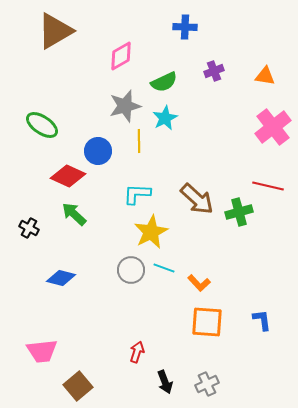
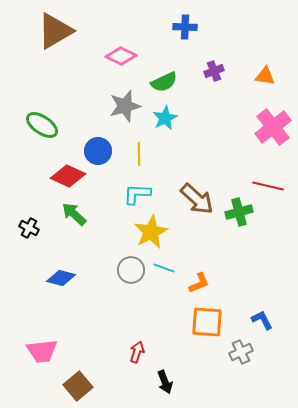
pink diamond: rotated 56 degrees clockwise
yellow line: moved 13 px down
orange L-shape: rotated 70 degrees counterclockwise
blue L-shape: rotated 20 degrees counterclockwise
gray cross: moved 34 px right, 32 px up
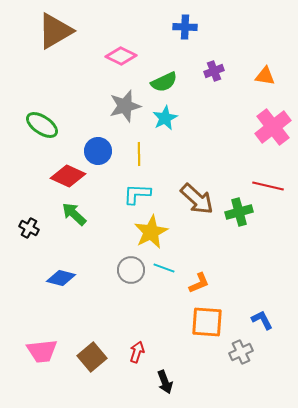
brown square: moved 14 px right, 29 px up
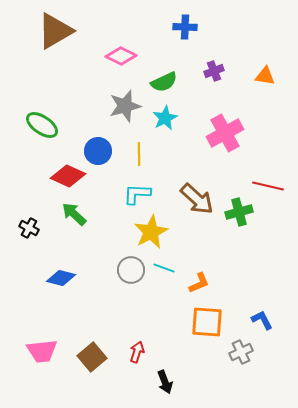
pink cross: moved 48 px left, 6 px down; rotated 9 degrees clockwise
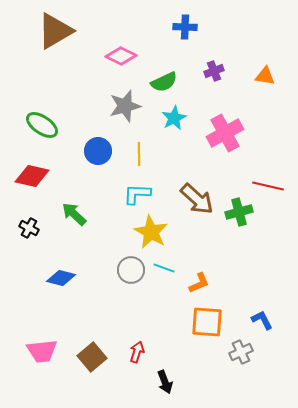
cyan star: moved 9 px right
red diamond: moved 36 px left; rotated 12 degrees counterclockwise
yellow star: rotated 16 degrees counterclockwise
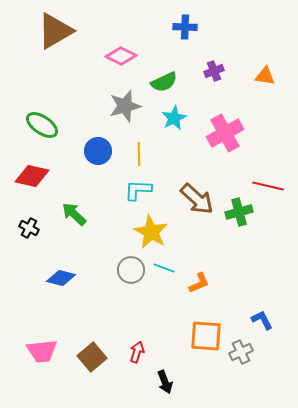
cyan L-shape: moved 1 px right, 4 px up
orange square: moved 1 px left, 14 px down
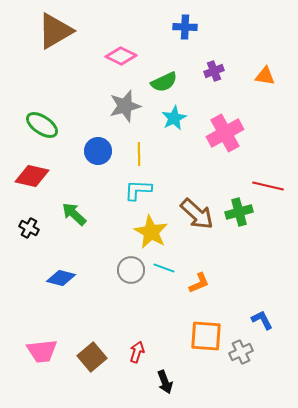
brown arrow: moved 15 px down
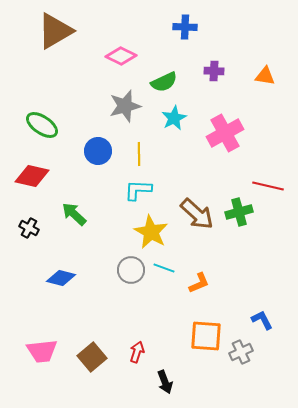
purple cross: rotated 24 degrees clockwise
